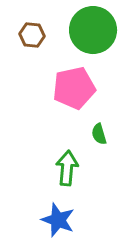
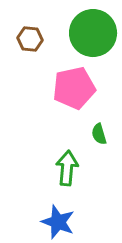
green circle: moved 3 px down
brown hexagon: moved 2 px left, 4 px down
blue star: moved 2 px down
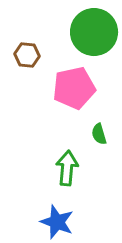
green circle: moved 1 px right, 1 px up
brown hexagon: moved 3 px left, 16 px down
blue star: moved 1 px left
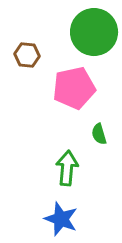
blue star: moved 4 px right, 3 px up
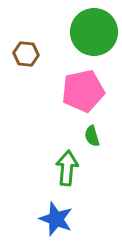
brown hexagon: moved 1 px left, 1 px up
pink pentagon: moved 9 px right, 3 px down
green semicircle: moved 7 px left, 2 px down
blue star: moved 5 px left
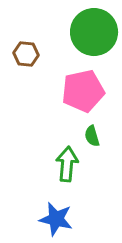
green arrow: moved 4 px up
blue star: rotated 8 degrees counterclockwise
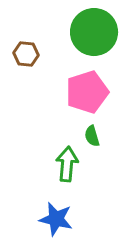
pink pentagon: moved 4 px right, 1 px down; rotated 6 degrees counterclockwise
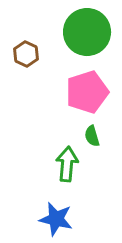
green circle: moved 7 px left
brown hexagon: rotated 20 degrees clockwise
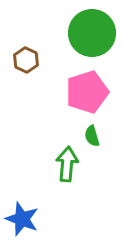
green circle: moved 5 px right, 1 px down
brown hexagon: moved 6 px down
blue star: moved 34 px left; rotated 8 degrees clockwise
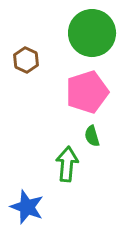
blue star: moved 5 px right, 12 px up
